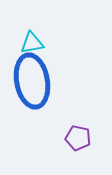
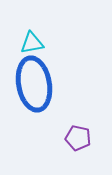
blue ellipse: moved 2 px right, 3 px down
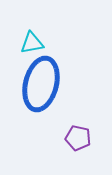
blue ellipse: moved 7 px right; rotated 24 degrees clockwise
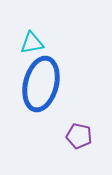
purple pentagon: moved 1 px right, 2 px up
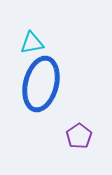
purple pentagon: rotated 25 degrees clockwise
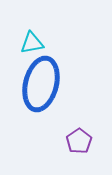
purple pentagon: moved 5 px down
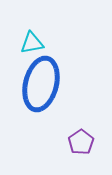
purple pentagon: moved 2 px right, 1 px down
